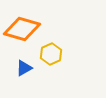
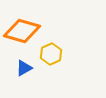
orange diamond: moved 2 px down
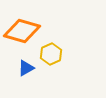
blue triangle: moved 2 px right
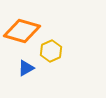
yellow hexagon: moved 3 px up
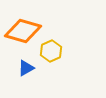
orange diamond: moved 1 px right
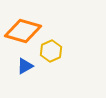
blue triangle: moved 1 px left, 2 px up
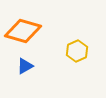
yellow hexagon: moved 26 px right
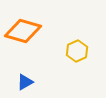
blue triangle: moved 16 px down
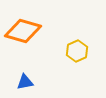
blue triangle: rotated 18 degrees clockwise
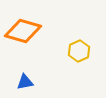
yellow hexagon: moved 2 px right
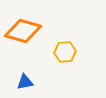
yellow hexagon: moved 14 px left, 1 px down; rotated 20 degrees clockwise
